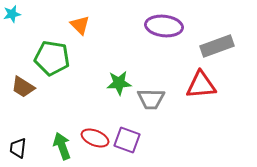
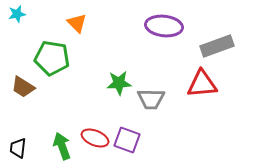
cyan star: moved 5 px right
orange triangle: moved 3 px left, 2 px up
red triangle: moved 1 px right, 1 px up
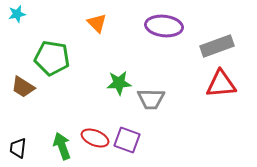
orange triangle: moved 20 px right
red triangle: moved 19 px right
